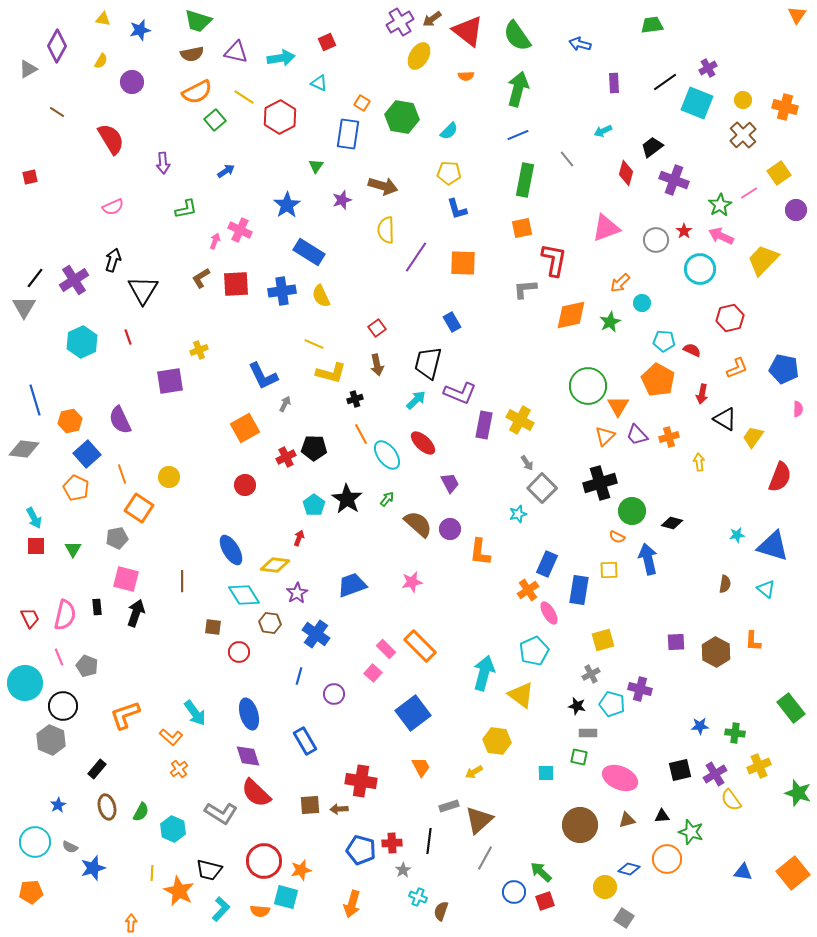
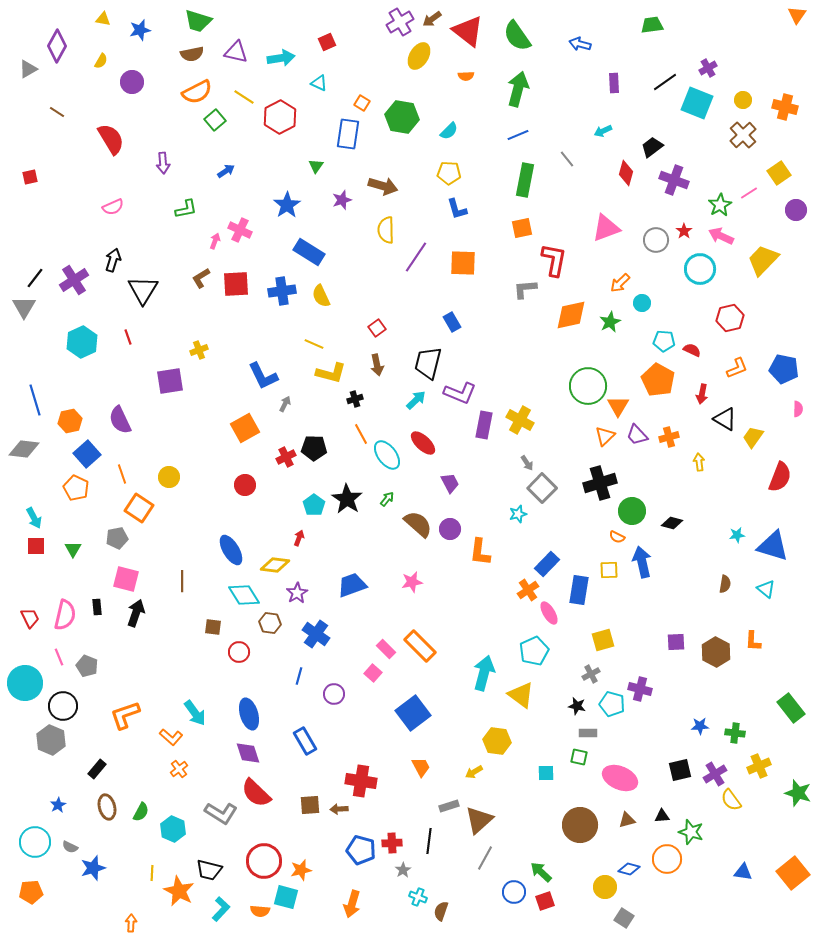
blue arrow at (648, 559): moved 6 px left, 3 px down
blue rectangle at (547, 564): rotated 20 degrees clockwise
purple diamond at (248, 756): moved 3 px up
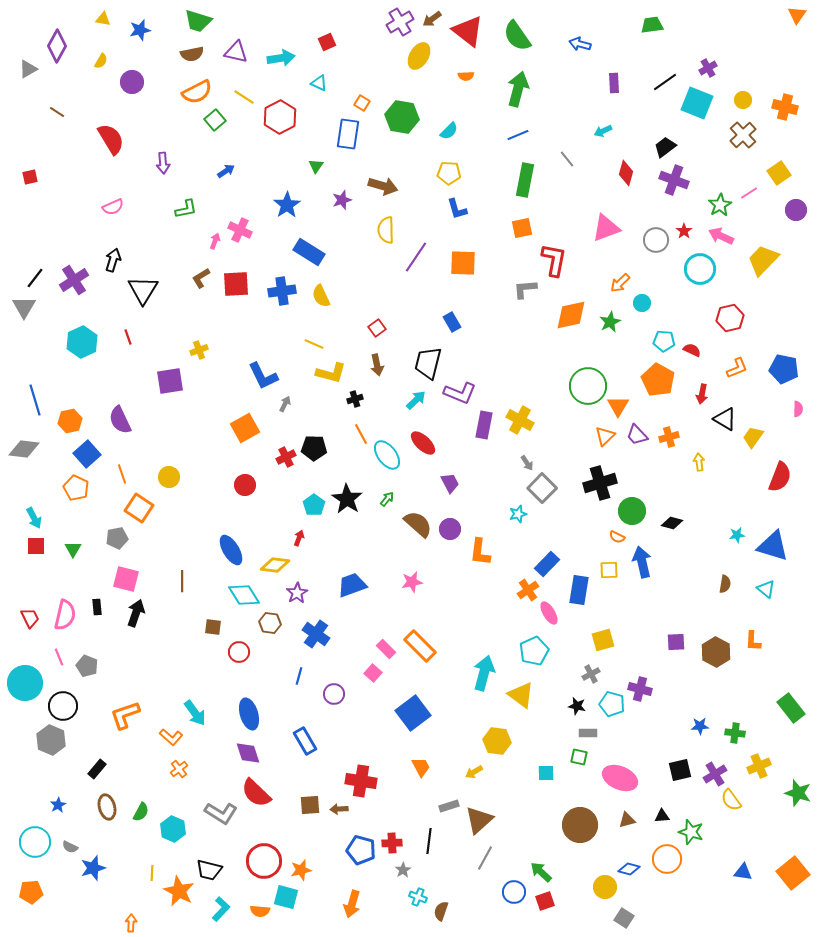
black trapezoid at (652, 147): moved 13 px right
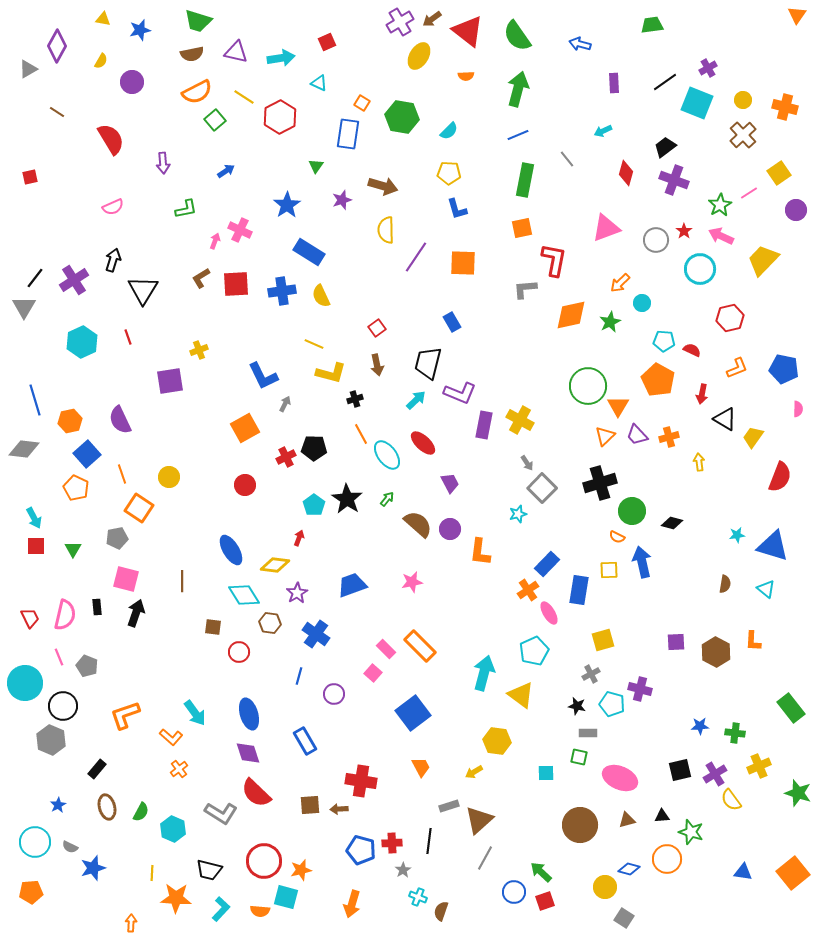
orange star at (179, 891): moved 3 px left, 7 px down; rotated 24 degrees counterclockwise
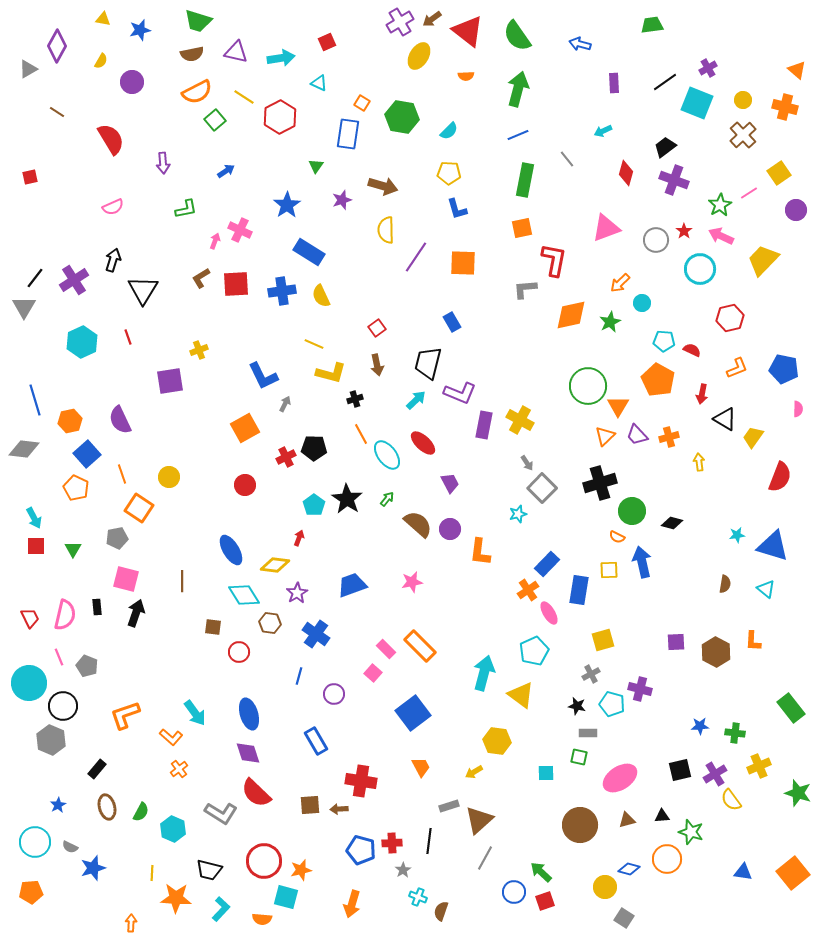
orange triangle at (797, 15): moved 55 px down; rotated 24 degrees counterclockwise
cyan circle at (25, 683): moved 4 px right
blue rectangle at (305, 741): moved 11 px right
pink ellipse at (620, 778): rotated 56 degrees counterclockwise
orange semicircle at (260, 911): moved 2 px right, 8 px down
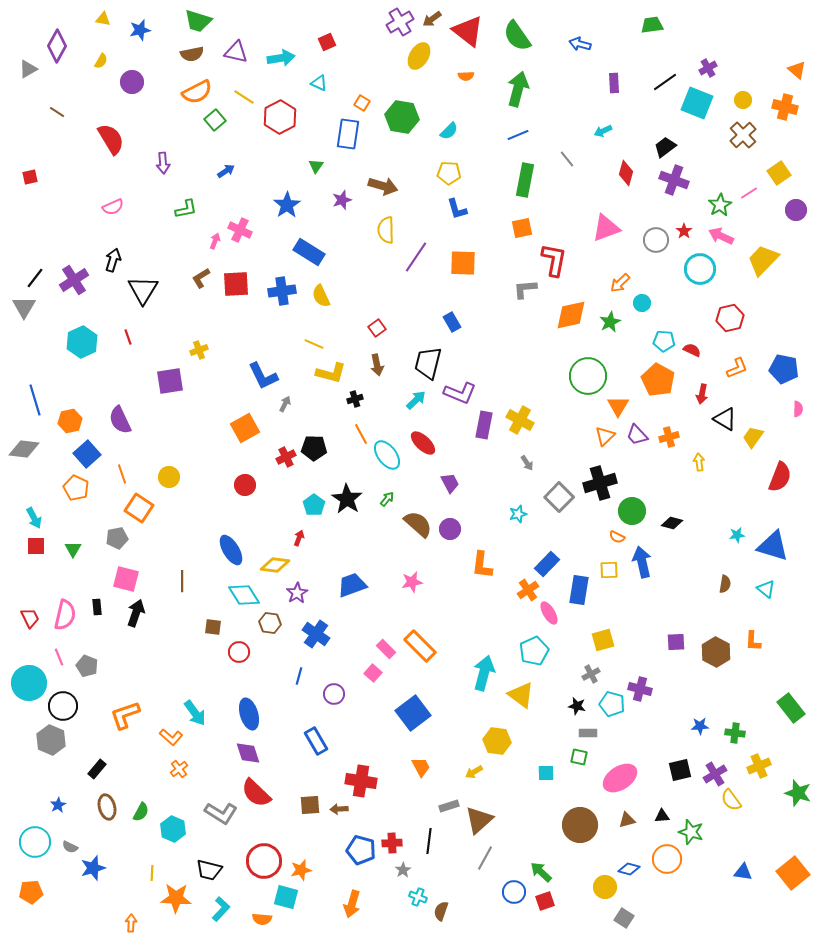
green circle at (588, 386): moved 10 px up
gray square at (542, 488): moved 17 px right, 9 px down
orange L-shape at (480, 552): moved 2 px right, 13 px down
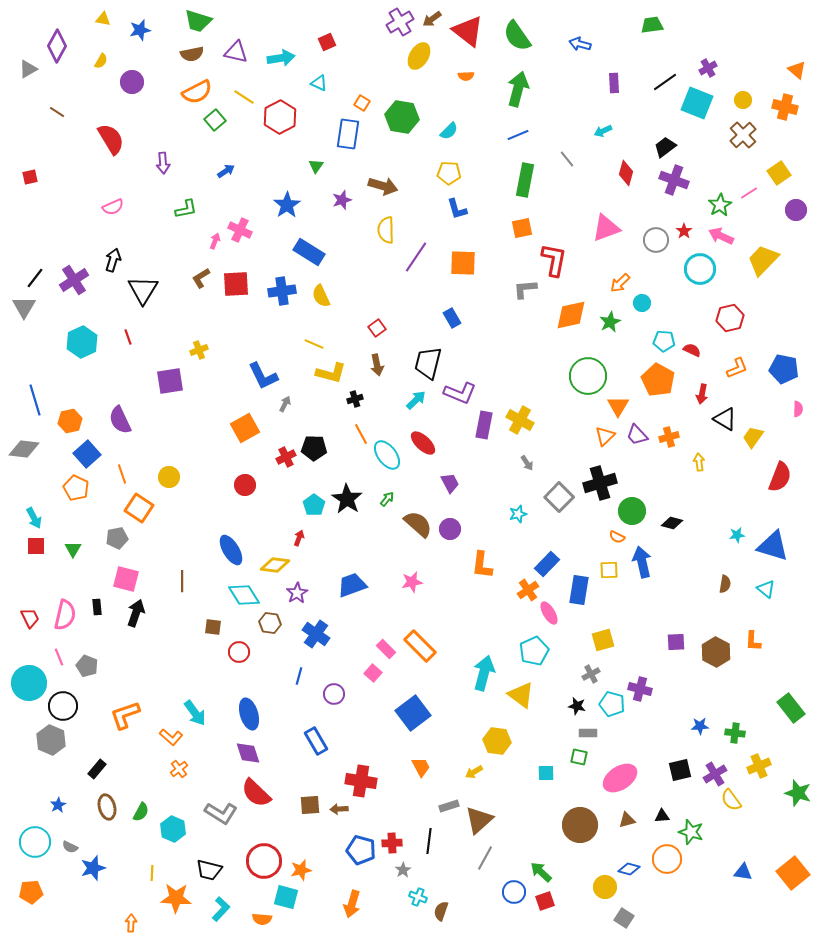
blue rectangle at (452, 322): moved 4 px up
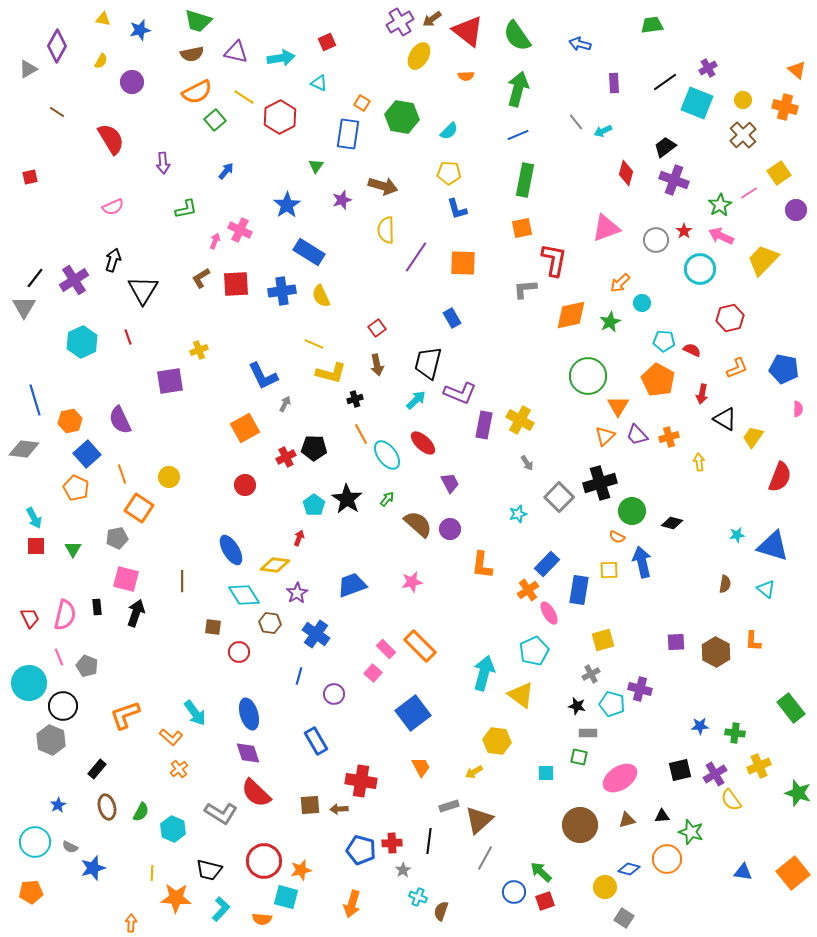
gray line at (567, 159): moved 9 px right, 37 px up
blue arrow at (226, 171): rotated 18 degrees counterclockwise
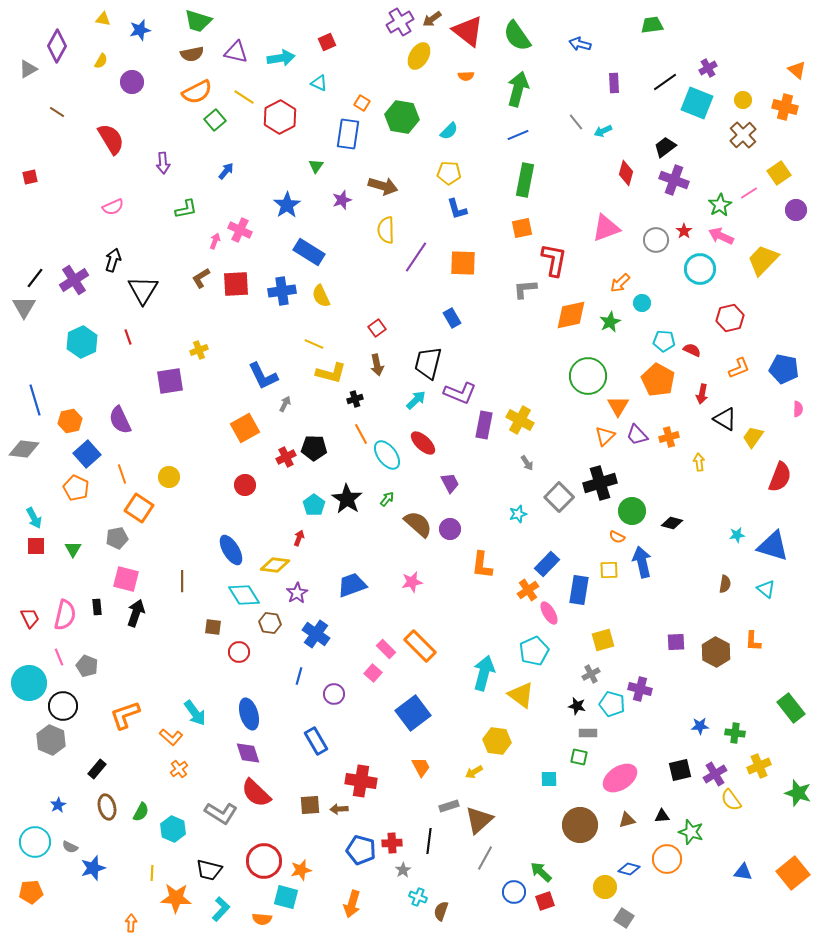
orange L-shape at (737, 368): moved 2 px right
cyan square at (546, 773): moved 3 px right, 6 px down
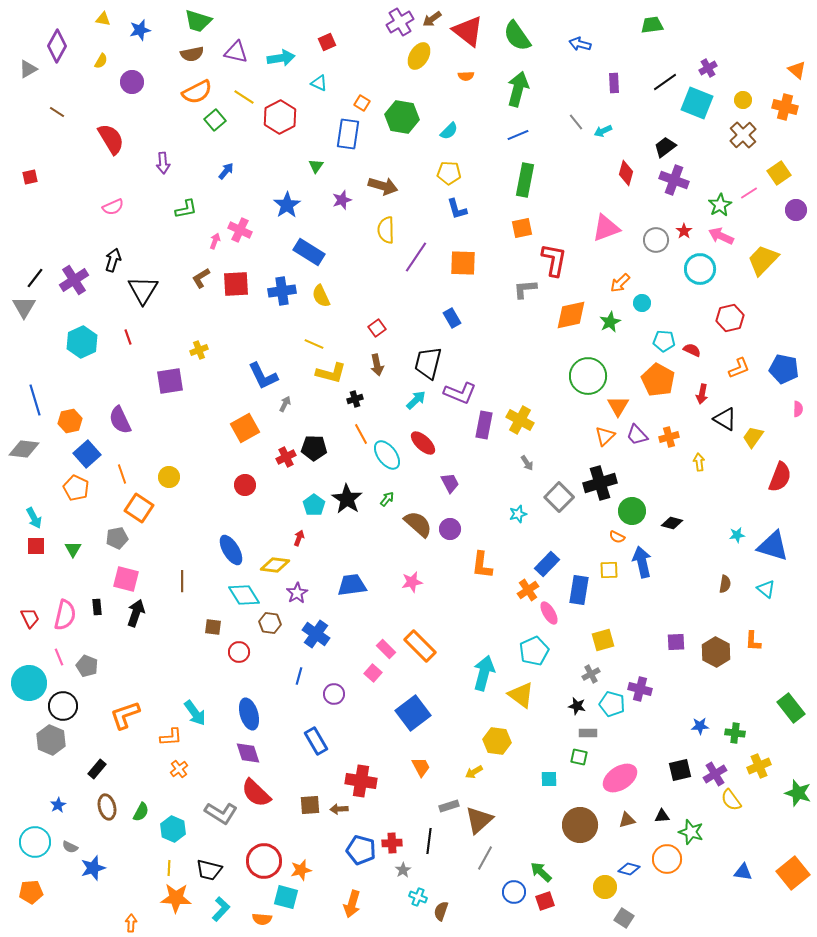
blue trapezoid at (352, 585): rotated 12 degrees clockwise
orange L-shape at (171, 737): rotated 45 degrees counterclockwise
yellow line at (152, 873): moved 17 px right, 5 px up
